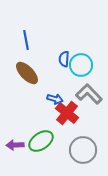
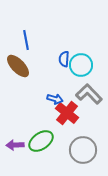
brown ellipse: moved 9 px left, 7 px up
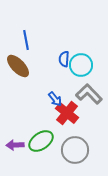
blue arrow: rotated 35 degrees clockwise
gray circle: moved 8 px left
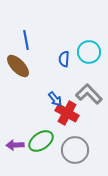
cyan circle: moved 8 px right, 13 px up
red cross: rotated 10 degrees counterclockwise
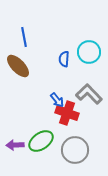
blue line: moved 2 px left, 3 px up
blue arrow: moved 2 px right, 1 px down
red cross: rotated 10 degrees counterclockwise
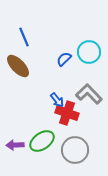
blue line: rotated 12 degrees counterclockwise
blue semicircle: rotated 42 degrees clockwise
green ellipse: moved 1 px right
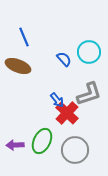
blue semicircle: rotated 91 degrees clockwise
brown ellipse: rotated 25 degrees counterclockwise
gray L-shape: rotated 116 degrees clockwise
red cross: rotated 25 degrees clockwise
green ellipse: rotated 30 degrees counterclockwise
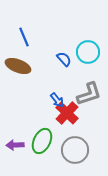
cyan circle: moved 1 px left
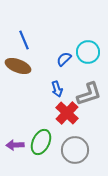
blue line: moved 3 px down
blue semicircle: rotated 91 degrees counterclockwise
blue arrow: moved 11 px up; rotated 21 degrees clockwise
green ellipse: moved 1 px left, 1 px down
